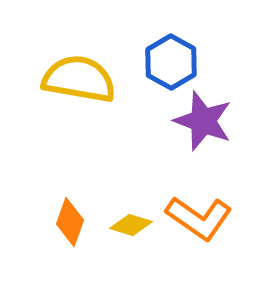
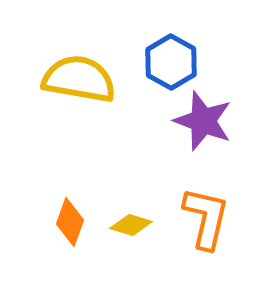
orange L-shape: moved 7 px right; rotated 112 degrees counterclockwise
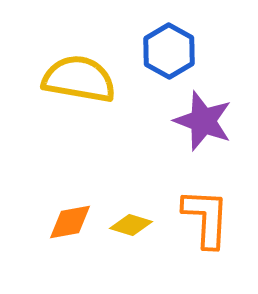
blue hexagon: moved 2 px left, 11 px up
orange L-shape: rotated 10 degrees counterclockwise
orange diamond: rotated 60 degrees clockwise
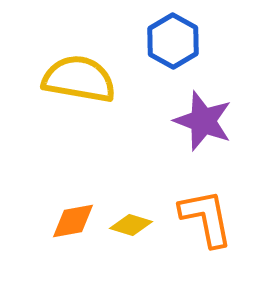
blue hexagon: moved 4 px right, 10 px up
orange L-shape: rotated 14 degrees counterclockwise
orange diamond: moved 3 px right, 1 px up
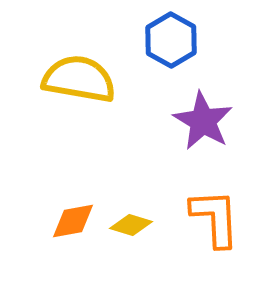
blue hexagon: moved 2 px left, 1 px up
purple star: rotated 10 degrees clockwise
orange L-shape: moved 9 px right; rotated 8 degrees clockwise
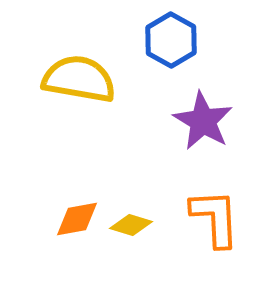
orange diamond: moved 4 px right, 2 px up
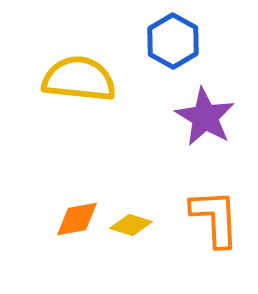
blue hexagon: moved 2 px right, 1 px down
yellow semicircle: rotated 4 degrees counterclockwise
purple star: moved 2 px right, 4 px up
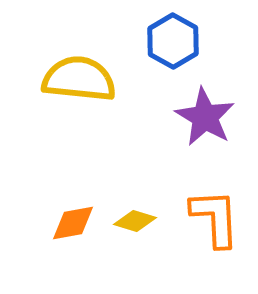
orange diamond: moved 4 px left, 4 px down
yellow diamond: moved 4 px right, 4 px up
